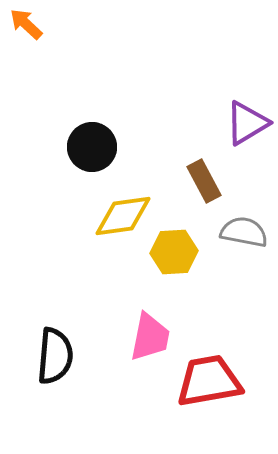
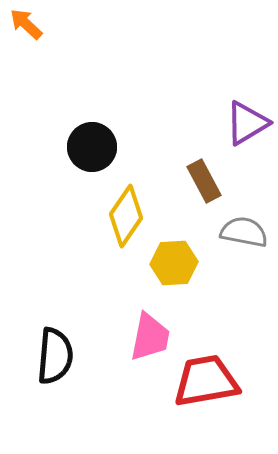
yellow diamond: moved 3 px right; rotated 48 degrees counterclockwise
yellow hexagon: moved 11 px down
red trapezoid: moved 3 px left
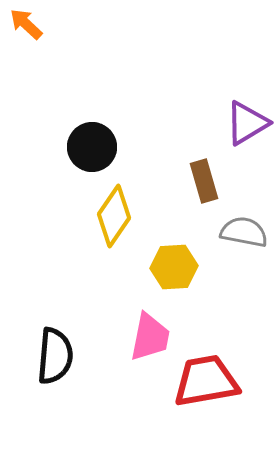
brown rectangle: rotated 12 degrees clockwise
yellow diamond: moved 12 px left
yellow hexagon: moved 4 px down
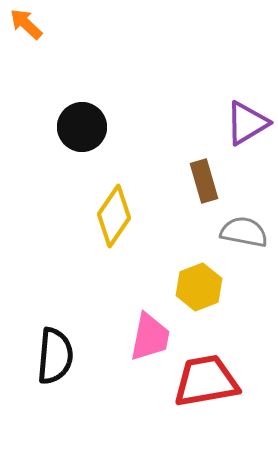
black circle: moved 10 px left, 20 px up
yellow hexagon: moved 25 px right, 20 px down; rotated 18 degrees counterclockwise
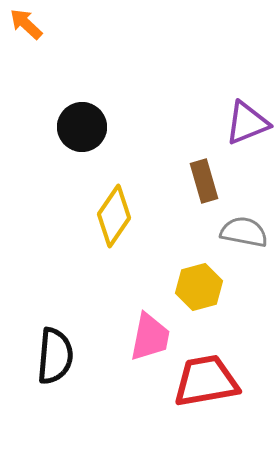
purple triangle: rotated 9 degrees clockwise
yellow hexagon: rotated 6 degrees clockwise
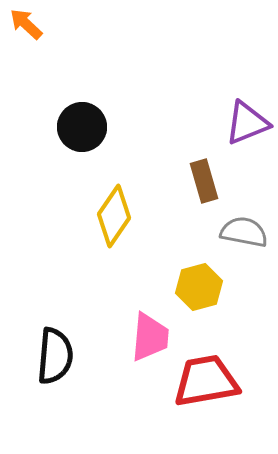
pink trapezoid: rotated 6 degrees counterclockwise
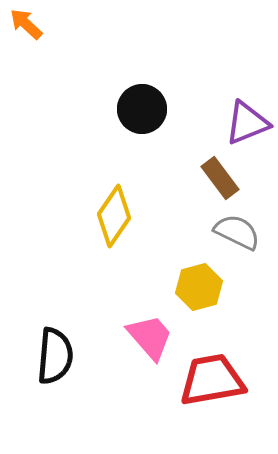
black circle: moved 60 px right, 18 px up
brown rectangle: moved 16 px right, 3 px up; rotated 21 degrees counterclockwise
gray semicircle: moved 7 px left; rotated 15 degrees clockwise
pink trapezoid: rotated 46 degrees counterclockwise
red trapezoid: moved 6 px right, 1 px up
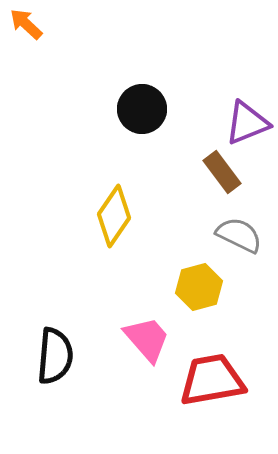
brown rectangle: moved 2 px right, 6 px up
gray semicircle: moved 2 px right, 3 px down
pink trapezoid: moved 3 px left, 2 px down
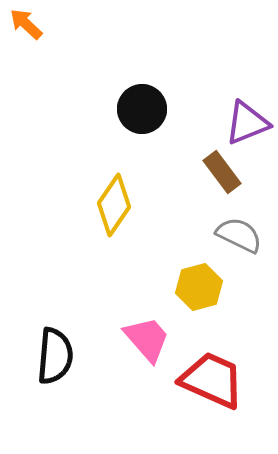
yellow diamond: moved 11 px up
red trapezoid: rotated 34 degrees clockwise
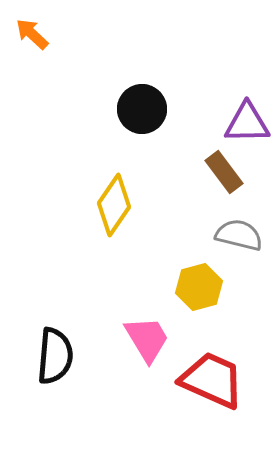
orange arrow: moved 6 px right, 10 px down
purple triangle: rotated 21 degrees clockwise
brown rectangle: moved 2 px right
gray semicircle: rotated 12 degrees counterclockwise
pink trapezoid: rotated 10 degrees clockwise
